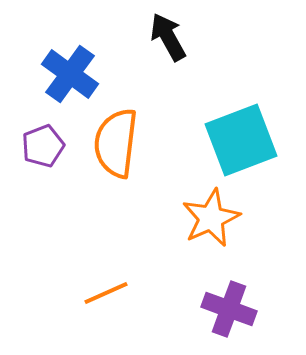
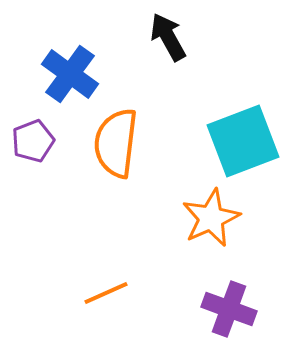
cyan square: moved 2 px right, 1 px down
purple pentagon: moved 10 px left, 5 px up
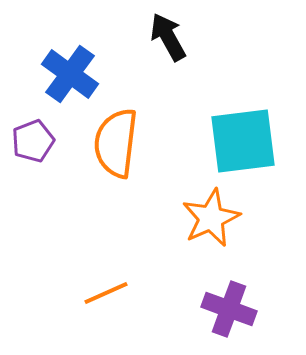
cyan square: rotated 14 degrees clockwise
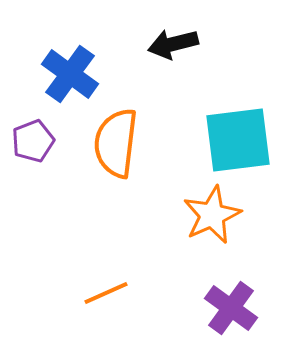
black arrow: moved 5 px right, 7 px down; rotated 75 degrees counterclockwise
cyan square: moved 5 px left, 1 px up
orange star: moved 1 px right, 3 px up
purple cross: moved 2 px right, 1 px up; rotated 16 degrees clockwise
